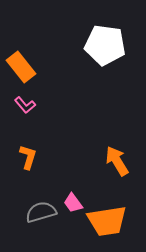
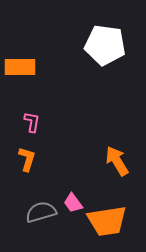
orange rectangle: moved 1 px left; rotated 52 degrees counterclockwise
pink L-shape: moved 7 px right, 17 px down; rotated 130 degrees counterclockwise
orange L-shape: moved 1 px left, 2 px down
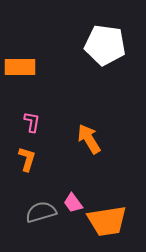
orange arrow: moved 28 px left, 22 px up
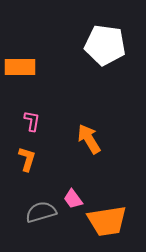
pink L-shape: moved 1 px up
pink trapezoid: moved 4 px up
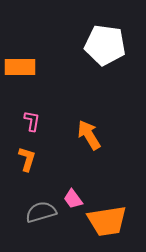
orange arrow: moved 4 px up
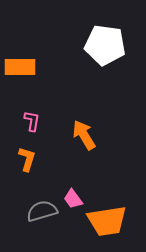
orange arrow: moved 5 px left
gray semicircle: moved 1 px right, 1 px up
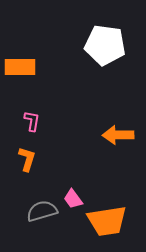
orange arrow: moved 34 px right; rotated 60 degrees counterclockwise
